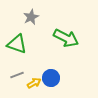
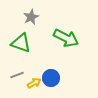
green triangle: moved 4 px right, 1 px up
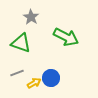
gray star: rotated 14 degrees counterclockwise
green arrow: moved 1 px up
gray line: moved 2 px up
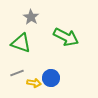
yellow arrow: rotated 40 degrees clockwise
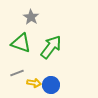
green arrow: moved 15 px left, 10 px down; rotated 80 degrees counterclockwise
blue circle: moved 7 px down
